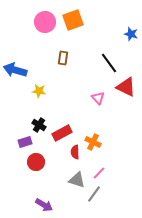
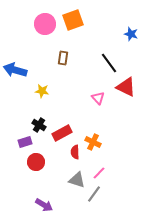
pink circle: moved 2 px down
yellow star: moved 3 px right
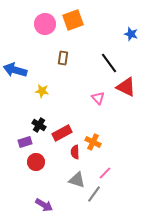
pink line: moved 6 px right
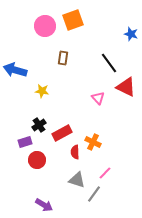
pink circle: moved 2 px down
black cross: rotated 24 degrees clockwise
red circle: moved 1 px right, 2 px up
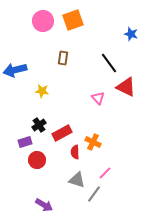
pink circle: moved 2 px left, 5 px up
blue arrow: rotated 30 degrees counterclockwise
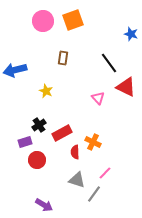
yellow star: moved 4 px right; rotated 16 degrees clockwise
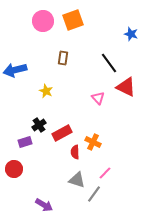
red circle: moved 23 px left, 9 px down
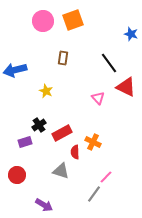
red circle: moved 3 px right, 6 px down
pink line: moved 1 px right, 4 px down
gray triangle: moved 16 px left, 9 px up
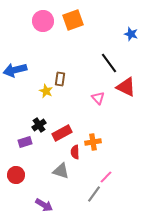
brown rectangle: moved 3 px left, 21 px down
orange cross: rotated 35 degrees counterclockwise
red circle: moved 1 px left
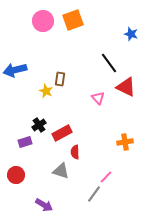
orange cross: moved 32 px right
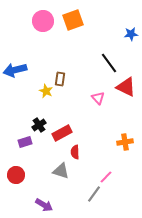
blue star: rotated 24 degrees counterclockwise
